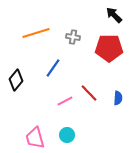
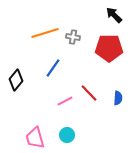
orange line: moved 9 px right
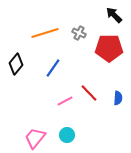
gray cross: moved 6 px right, 4 px up; rotated 16 degrees clockwise
black diamond: moved 16 px up
pink trapezoid: rotated 55 degrees clockwise
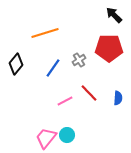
gray cross: moved 27 px down; rotated 32 degrees clockwise
pink trapezoid: moved 11 px right
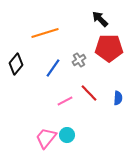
black arrow: moved 14 px left, 4 px down
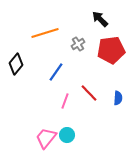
red pentagon: moved 2 px right, 2 px down; rotated 8 degrees counterclockwise
gray cross: moved 1 px left, 16 px up
blue line: moved 3 px right, 4 px down
pink line: rotated 42 degrees counterclockwise
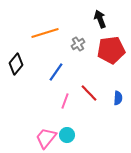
black arrow: rotated 24 degrees clockwise
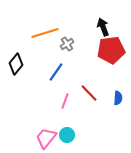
black arrow: moved 3 px right, 8 px down
gray cross: moved 11 px left
